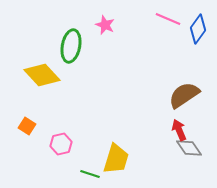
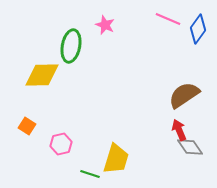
yellow diamond: rotated 48 degrees counterclockwise
gray diamond: moved 1 px right, 1 px up
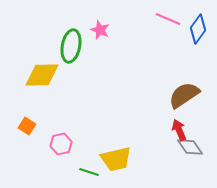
pink star: moved 5 px left, 5 px down
yellow trapezoid: rotated 60 degrees clockwise
green line: moved 1 px left, 2 px up
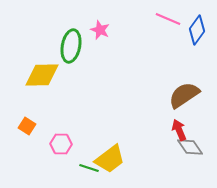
blue diamond: moved 1 px left, 1 px down
pink hexagon: rotated 15 degrees clockwise
yellow trapezoid: moved 6 px left; rotated 24 degrees counterclockwise
green line: moved 4 px up
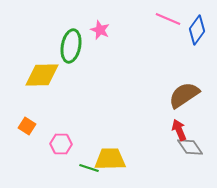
yellow trapezoid: rotated 144 degrees counterclockwise
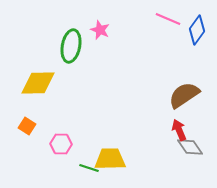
yellow diamond: moved 4 px left, 8 px down
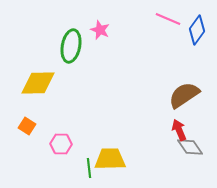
green line: rotated 66 degrees clockwise
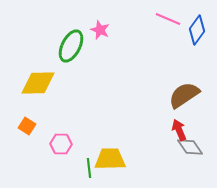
green ellipse: rotated 16 degrees clockwise
